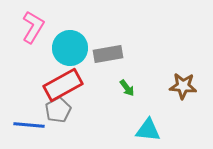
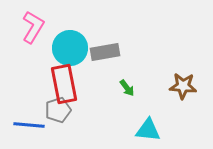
gray rectangle: moved 3 px left, 2 px up
red rectangle: moved 1 px right, 1 px up; rotated 72 degrees counterclockwise
gray pentagon: rotated 10 degrees clockwise
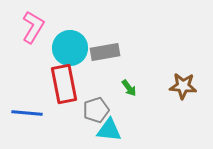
green arrow: moved 2 px right
gray pentagon: moved 38 px right
blue line: moved 2 px left, 12 px up
cyan triangle: moved 39 px left
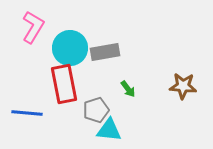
green arrow: moved 1 px left, 1 px down
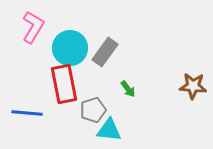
gray rectangle: rotated 44 degrees counterclockwise
brown star: moved 10 px right
gray pentagon: moved 3 px left
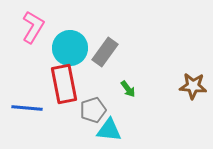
blue line: moved 5 px up
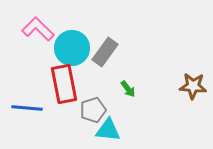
pink L-shape: moved 5 px right, 2 px down; rotated 76 degrees counterclockwise
cyan circle: moved 2 px right
cyan triangle: moved 1 px left
